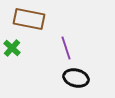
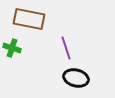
green cross: rotated 24 degrees counterclockwise
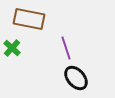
green cross: rotated 24 degrees clockwise
black ellipse: rotated 35 degrees clockwise
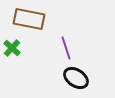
black ellipse: rotated 15 degrees counterclockwise
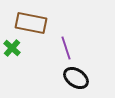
brown rectangle: moved 2 px right, 4 px down
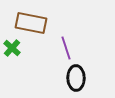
black ellipse: rotated 55 degrees clockwise
